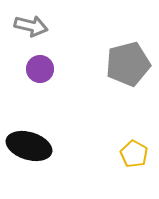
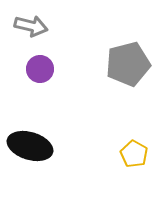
black ellipse: moved 1 px right
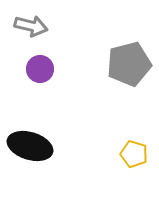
gray pentagon: moved 1 px right
yellow pentagon: rotated 12 degrees counterclockwise
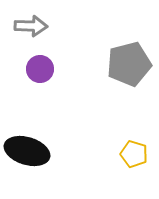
gray arrow: rotated 12 degrees counterclockwise
black ellipse: moved 3 px left, 5 px down
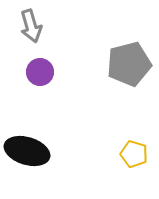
gray arrow: rotated 72 degrees clockwise
purple circle: moved 3 px down
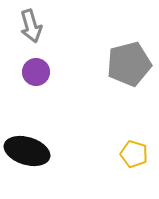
purple circle: moved 4 px left
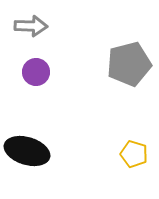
gray arrow: rotated 72 degrees counterclockwise
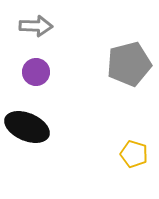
gray arrow: moved 5 px right
black ellipse: moved 24 px up; rotated 6 degrees clockwise
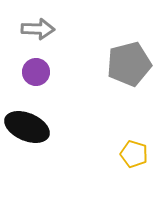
gray arrow: moved 2 px right, 3 px down
